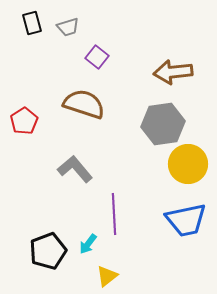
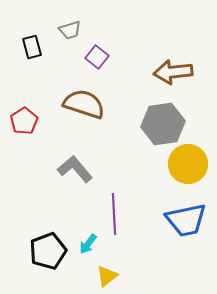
black rectangle: moved 24 px down
gray trapezoid: moved 2 px right, 3 px down
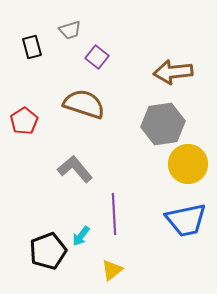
cyan arrow: moved 7 px left, 8 px up
yellow triangle: moved 5 px right, 6 px up
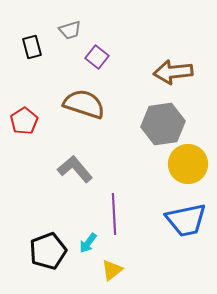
cyan arrow: moved 7 px right, 7 px down
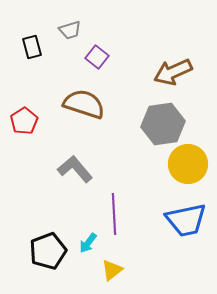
brown arrow: rotated 18 degrees counterclockwise
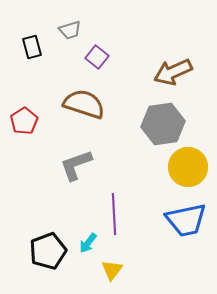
yellow circle: moved 3 px down
gray L-shape: moved 1 px right, 4 px up; rotated 69 degrees counterclockwise
yellow triangle: rotated 15 degrees counterclockwise
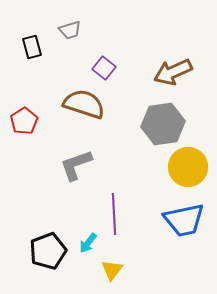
purple square: moved 7 px right, 11 px down
blue trapezoid: moved 2 px left
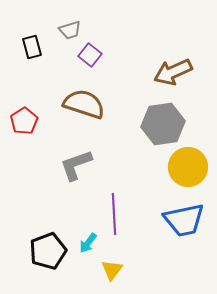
purple square: moved 14 px left, 13 px up
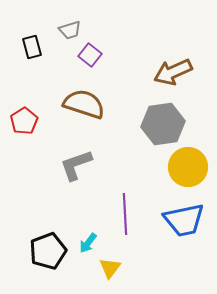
purple line: moved 11 px right
yellow triangle: moved 2 px left, 2 px up
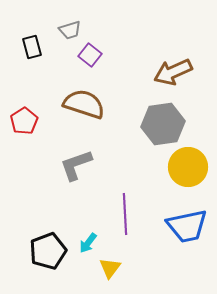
blue trapezoid: moved 3 px right, 6 px down
